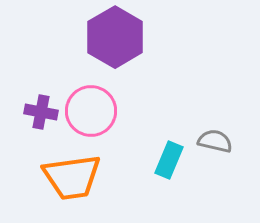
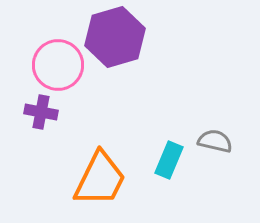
purple hexagon: rotated 14 degrees clockwise
pink circle: moved 33 px left, 46 px up
orange trapezoid: moved 28 px right, 2 px down; rotated 56 degrees counterclockwise
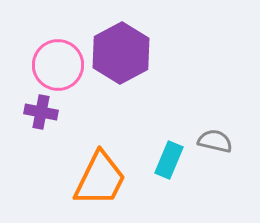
purple hexagon: moved 6 px right, 16 px down; rotated 12 degrees counterclockwise
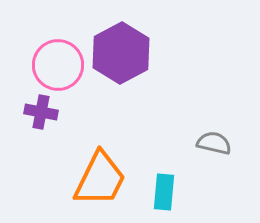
gray semicircle: moved 1 px left, 2 px down
cyan rectangle: moved 5 px left, 32 px down; rotated 18 degrees counterclockwise
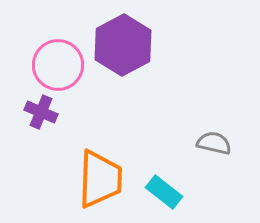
purple hexagon: moved 2 px right, 8 px up
purple cross: rotated 12 degrees clockwise
orange trapezoid: rotated 24 degrees counterclockwise
cyan rectangle: rotated 57 degrees counterclockwise
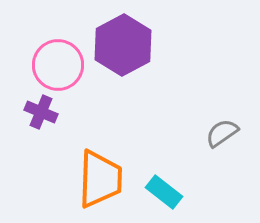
gray semicircle: moved 8 px right, 10 px up; rotated 48 degrees counterclockwise
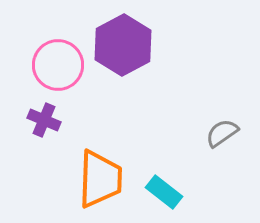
purple cross: moved 3 px right, 8 px down
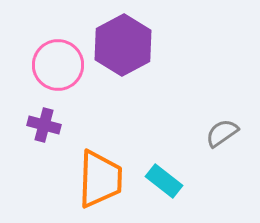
purple cross: moved 5 px down; rotated 8 degrees counterclockwise
cyan rectangle: moved 11 px up
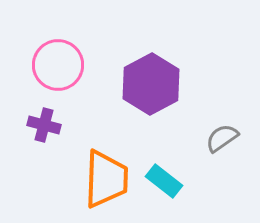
purple hexagon: moved 28 px right, 39 px down
gray semicircle: moved 5 px down
orange trapezoid: moved 6 px right
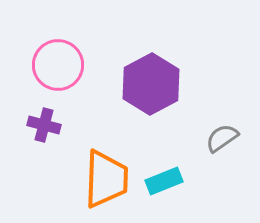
cyan rectangle: rotated 60 degrees counterclockwise
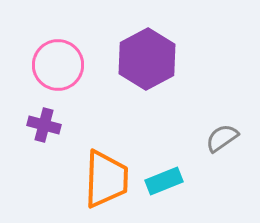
purple hexagon: moved 4 px left, 25 px up
